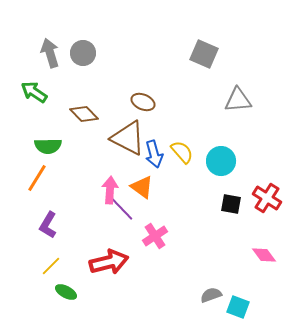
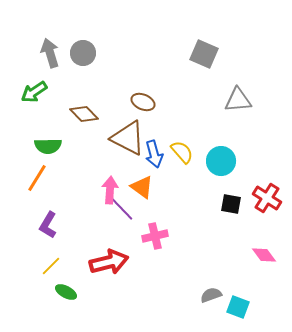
green arrow: rotated 68 degrees counterclockwise
pink cross: rotated 20 degrees clockwise
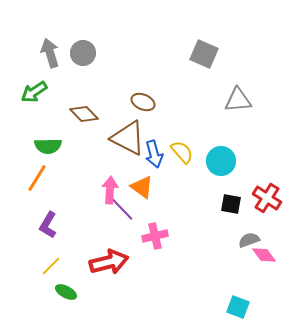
gray semicircle: moved 38 px right, 55 px up
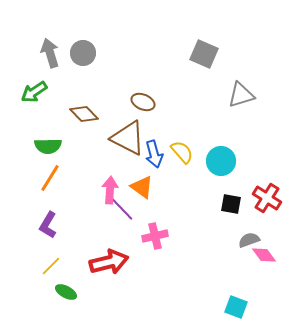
gray triangle: moved 3 px right, 5 px up; rotated 12 degrees counterclockwise
orange line: moved 13 px right
cyan square: moved 2 px left
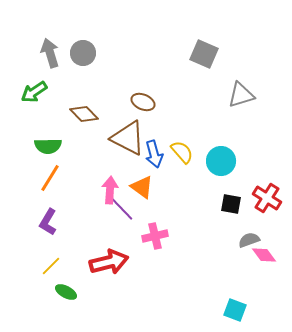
purple L-shape: moved 3 px up
cyan square: moved 1 px left, 3 px down
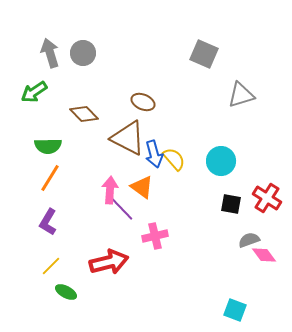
yellow semicircle: moved 8 px left, 7 px down
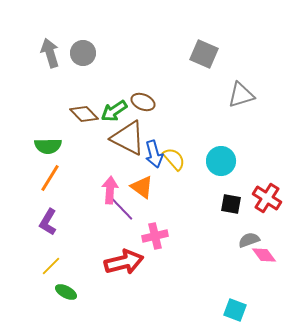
green arrow: moved 80 px right, 19 px down
red arrow: moved 15 px right
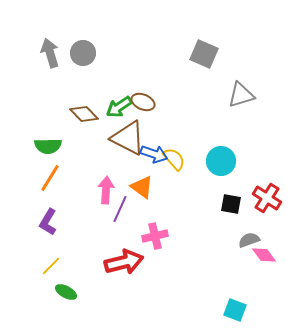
green arrow: moved 5 px right, 4 px up
blue arrow: rotated 56 degrees counterclockwise
pink arrow: moved 4 px left
purple line: moved 2 px left; rotated 68 degrees clockwise
